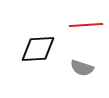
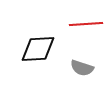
red line: moved 1 px up
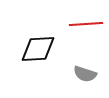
gray semicircle: moved 3 px right, 6 px down
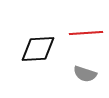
red line: moved 9 px down
